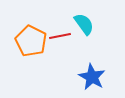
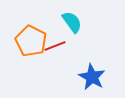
cyan semicircle: moved 12 px left, 2 px up
red line: moved 5 px left, 10 px down; rotated 10 degrees counterclockwise
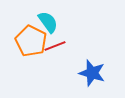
cyan semicircle: moved 24 px left
blue star: moved 4 px up; rotated 12 degrees counterclockwise
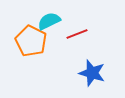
cyan semicircle: moved 1 px right, 1 px up; rotated 80 degrees counterclockwise
red line: moved 22 px right, 12 px up
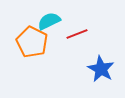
orange pentagon: moved 1 px right, 1 px down
blue star: moved 9 px right, 4 px up; rotated 12 degrees clockwise
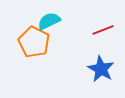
red line: moved 26 px right, 4 px up
orange pentagon: moved 2 px right
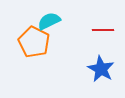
red line: rotated 20 degrees clockwise
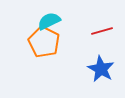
red line: moved 1 px left, 1 px down; rotated 15 degrees counterclockwise
orange pentagon: moved 10 px right
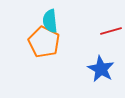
cyan semicircle: moved 1 px right; rotated 70 degrees counterclockwise
red line: moved 9 px right
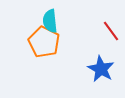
red line: rotated 70 degrees clockwise
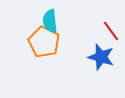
blue star: moved 12 px up; rotated 12 degrees counterclockwise
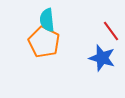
cyan semicircle: moved 3 px left, 1 px up
blue star: moved 1 px right, 1 px down
